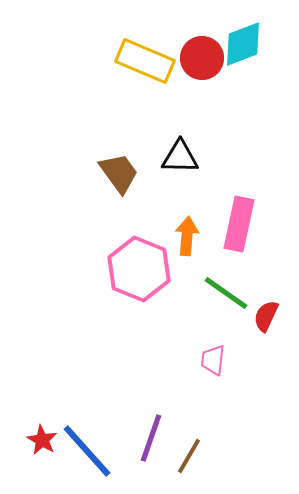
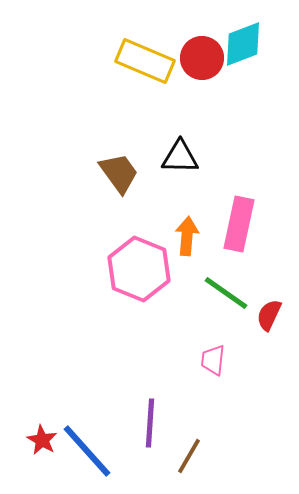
red semicircle: moved 3 px right, 1 px up
purple line: moved 1 px left, 15 px up; rotated 15 degrees counterclockwise
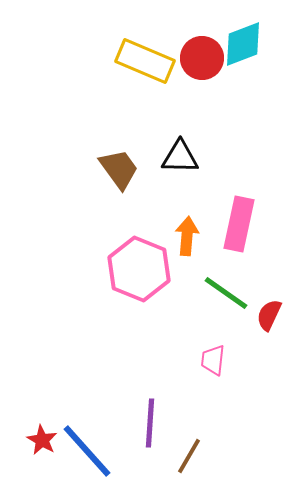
brown trapezoid: moved 4 px up
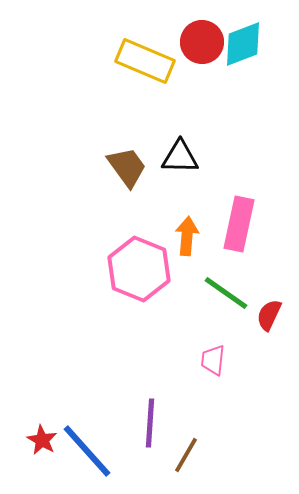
red circle: moved 16 px up
brown trapezoid: moved 8 px right, 2 px up
brown line: moved 3 px left, 1 px up
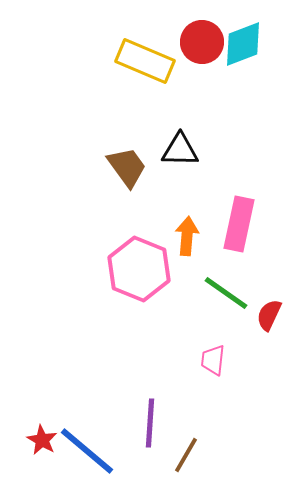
black triangle: moved 7 px up
blue line: rotated 8 degrees counterclockwise
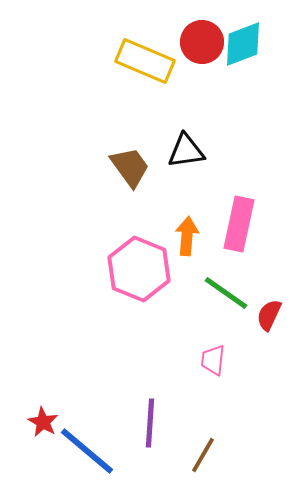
black triangle: moved 6 px right, 1 px down; rotated 9 degrees counterclockwise
brown trapezoid: moved 3 px right
red star: moved 1 px right, 18 px up
brown line: moved 17 px right
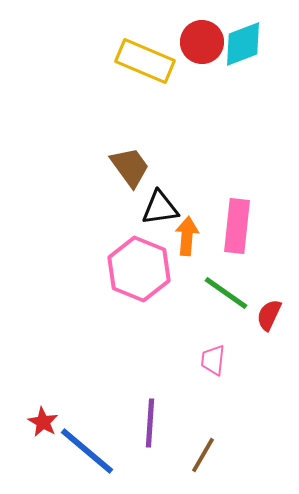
black triangle: moved 26 px left, 57 px down
pink rectangle: moved 2 px left, 2 px down; rotated 6 degrees counterclockwise
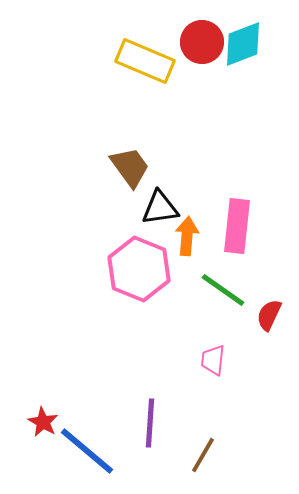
green line: moved 3 px left, 3 px up
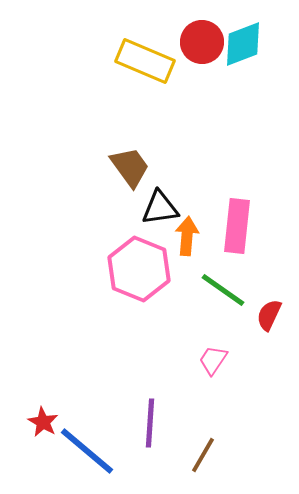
pink trapezoid: rotated 28 degrees clockwise
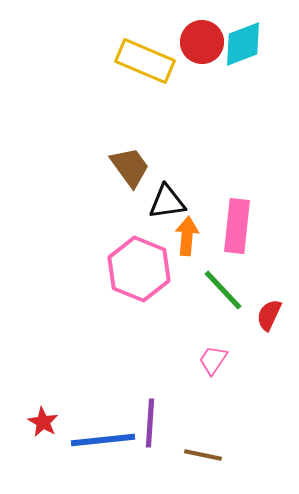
black triangle: moved 7 px right, 6 px up
green line: rotated 12 degrees clockwise
blue line: moved 16 px right, 11 px up; rotated 46 degrees counterclockwise
brown line: rotated 72 degrees clockwise
